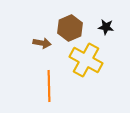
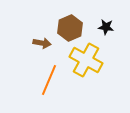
orange line: moved 6 px up; rotated 24 degrees clockwise
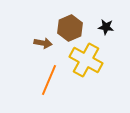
brown arrow: moved 1 px right
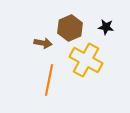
orange line: rotated 12 degrees counterclockwise
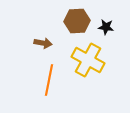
brown hexagon: moved 7 px right, 7 px up; rotated 20 degrees clockwise
yellow cross: moved 2 px right
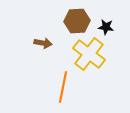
yellow cross: moved 1 px right, 6 px up; rotated 8 degrees clockwise
orange line: moved 14 px right, 7 px down
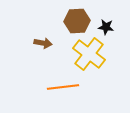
orange line: rotated 72 degrees clockwise
